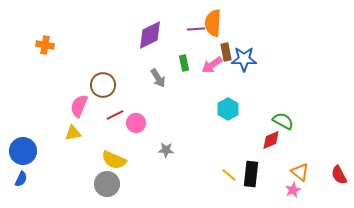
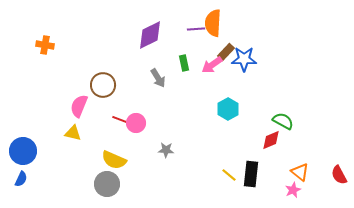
brown rectangle: rotated 54 degrees clockwise
red line: moved 6 px right, 5 px down; rotated 48 degrees clockwise
yellow triangle: rotated 24 degrees clockwise
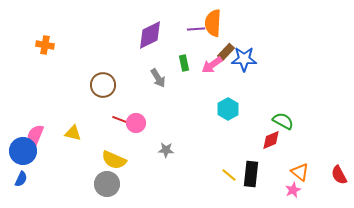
pink semicircle: moved 44 px left, 30 px down
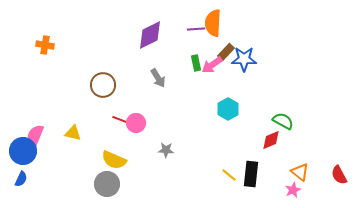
green rectangle: moved 12 px right
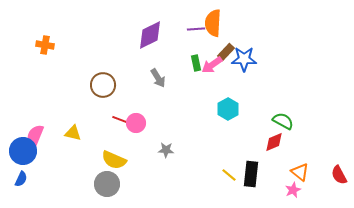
red diamond: moved 3 px right, 2 px down
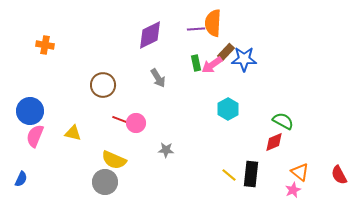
blue circle: moved 7 px right, 40 px up
gray circle: moved 2 px left, 2 px up
